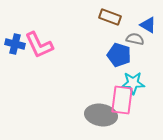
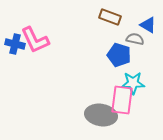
pink L-shape: moved 4 px left, 5 px up
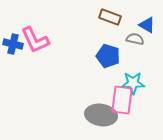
blue triangle: moved 1 px left
blue cross: moved 2 px left
blue pentagon: moved 11 px left, 1 px down
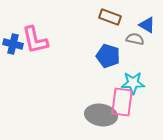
pink L-shape: rotated 12 degrees clockwise
pink rectangle: moved 2 px down
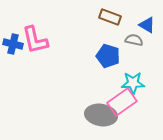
gray semicircle: moved 1 px left, 1 px down
pink rectangle: rotated 48 degrees clockwise
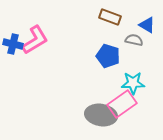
pink L-shape: rotated 108 degrees counterclockwise
pink rectangle: moved 2 px down
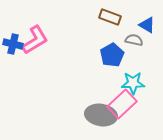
blue pentagon: moved 4 px right, 1 px up; rotated 25 degrees clockwise
pink rectangle: rotated 8 degrees counterclockwise
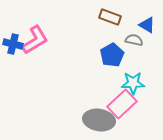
gray ellipse: moved 2 px left, 5 px down
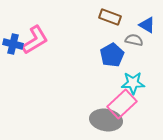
gray ellipse: moved 7 px right
